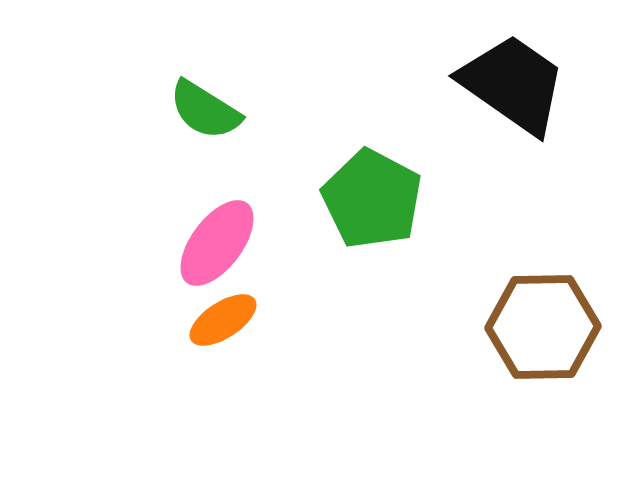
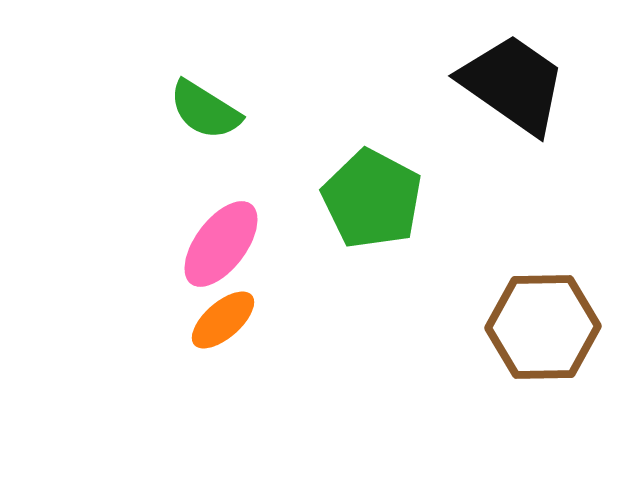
pink ellipse: moved 4 px right, 1 px down
orange ellipse: rotated 8 degrees counterclockwise
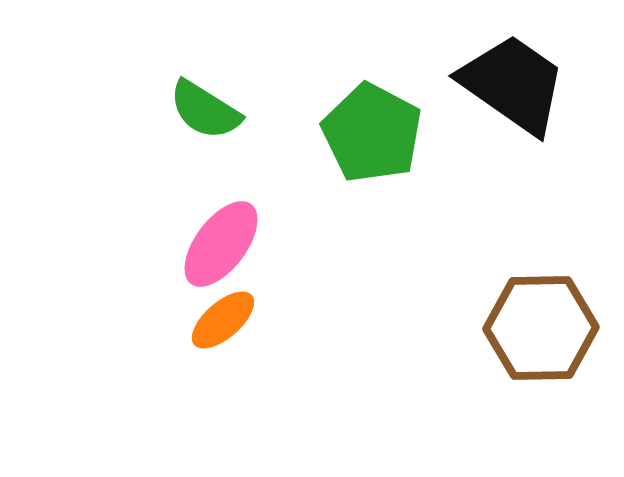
green pentagon: moved 66 px up
brown hexagon: moved 2 px left, 1 px down
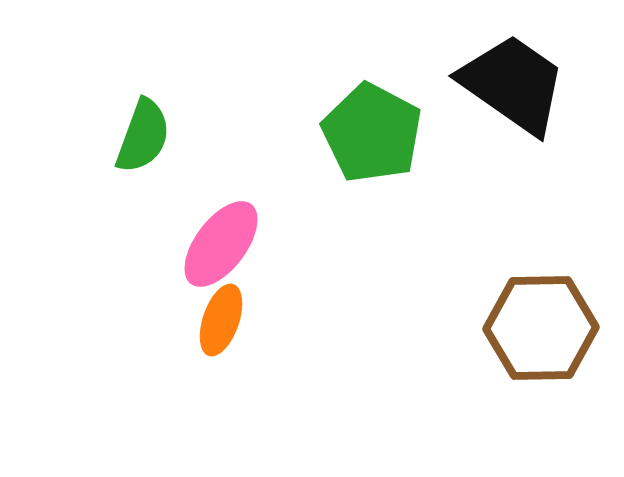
green semicircle: moved 62 px left, 26 px down; rotated 102 degrees counterclockwise
orange ellipse: moved 2 px left; rotated 30 degrees counterclockwise
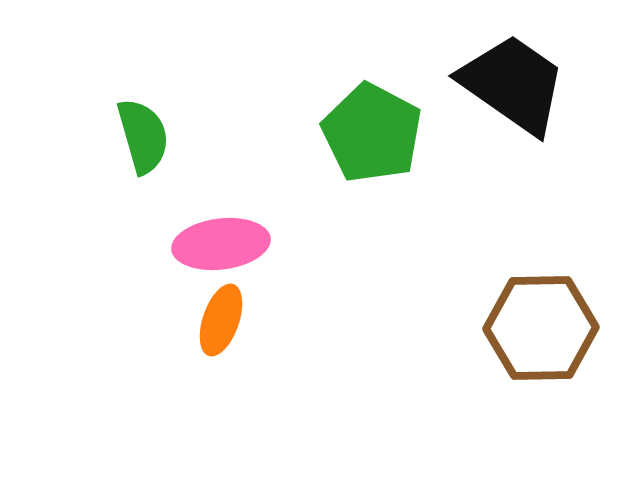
green semicircle: rotated 36 degrees counterclockwise
pink ellipse: rotated 46 degrees clockwise
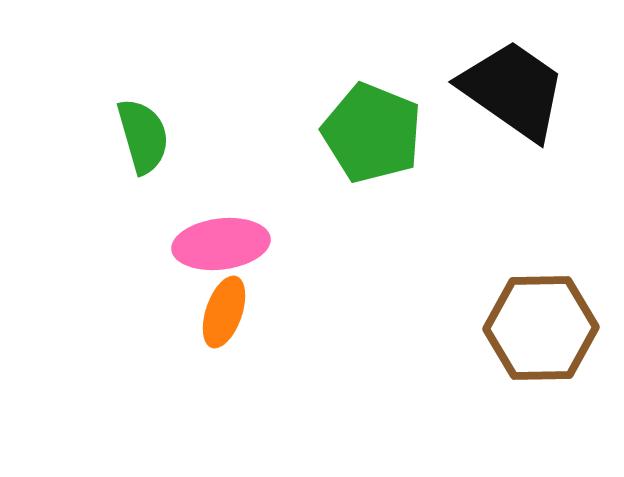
black trapezoid: moved 6 px down
green pentagon: rotated 6 degrees counterclockwise
orange ellipse: moved 3 px right, 8 px up
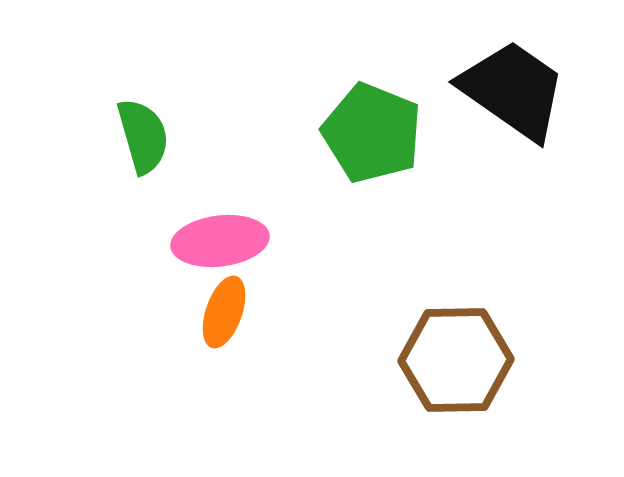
pink ellipse: moved 1 px left, 3 px up
brown hexagon: moved 85 px left, 32 px down
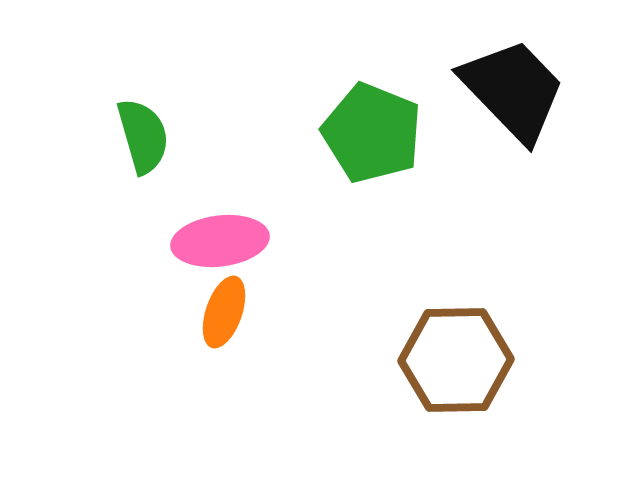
black trapezoid: rotated 11 degrees clockwise
